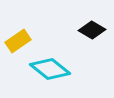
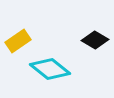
black diamond: moved 3 px right, 10 px down
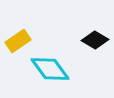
cyan diamond: rotated 15 degrees clockwise
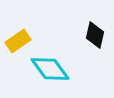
black diamond: moved 5 px up; rotated 72 degrees clockwise
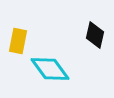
yellow rectangle: rotated 45 degrees counterclockwise
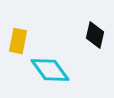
cyan diamond: moved 1 px down
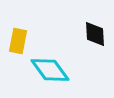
black diamond: moved 1 px up; rotated 16 degrees counterclockwise
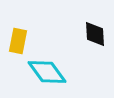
cyan diamond: moved 3 px left, 2 px down
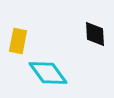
cyan diamond: moved 1 px right, 1 px down
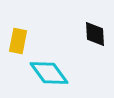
cyan diamond: moved 1 px right
